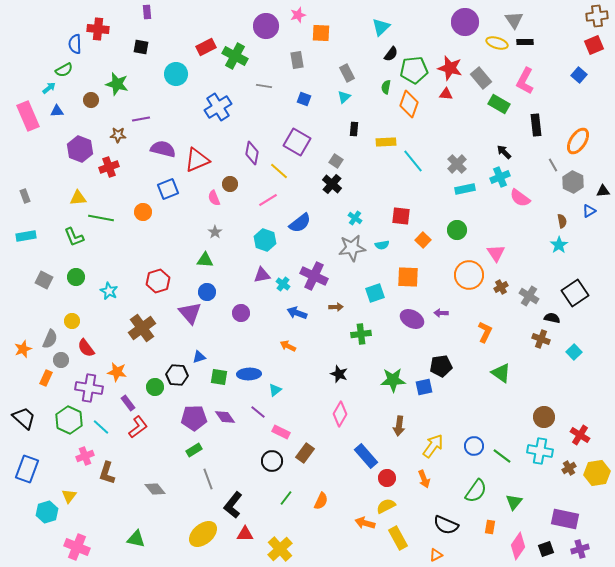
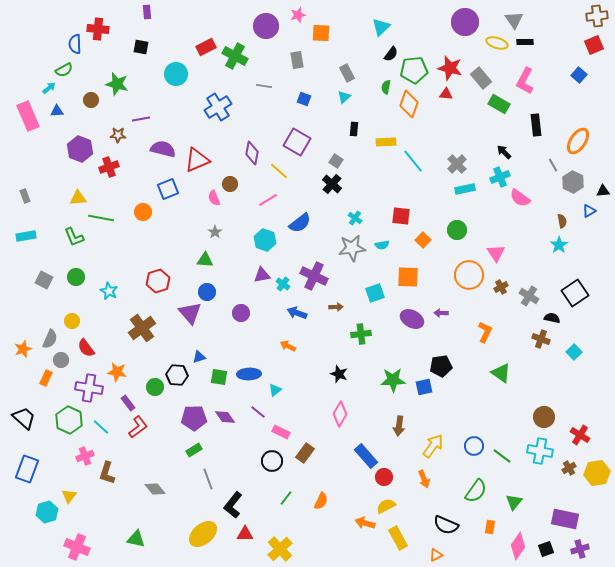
red circle at (387, 478): moved 3 px left, 1 px up
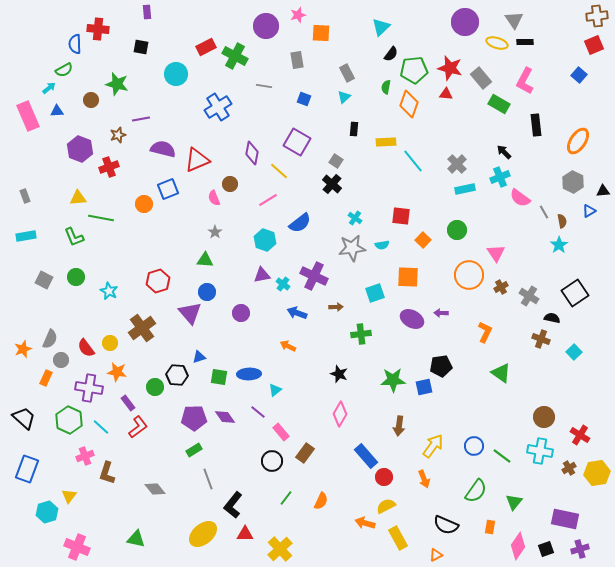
brown star at (118, 135): rotated 21 degrees counterclockwise
gray line at (553, 165): moved 9 px left, 47 px down
orange circle at (143, 212): moved 1 px right, 8 px up
yellow circle at (72, 321): moved 38 px right, 22 px down
pink rectangle at (281, 432): rotated 24 degrees clockwise
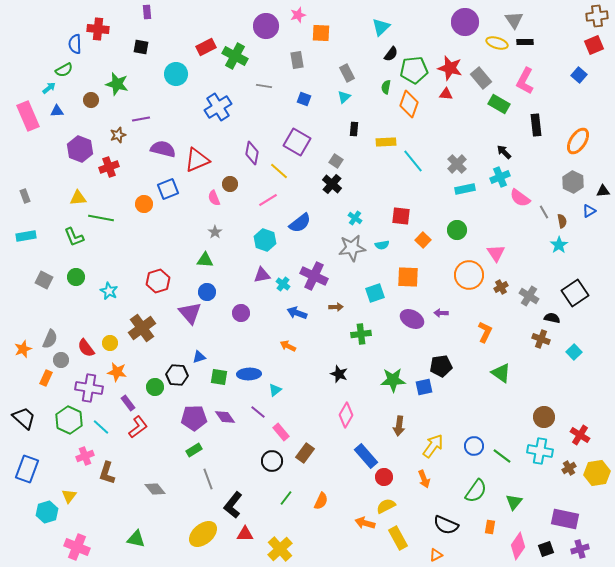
pink diamond at (340, 414): moved 6 px right, 1 px down
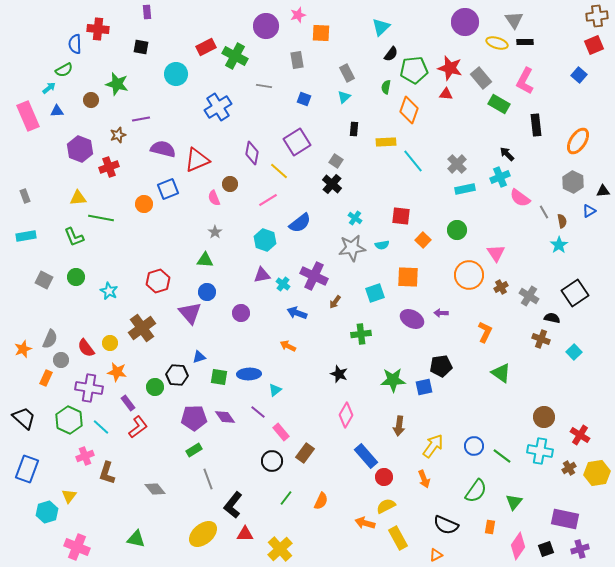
orange diamond at (409, 104): moved 6 px down
purple square at (297, 142): rotated 28 degrees clockwise
black arrow at (504, 152): moved 3 px right, 2 px down
brown arrow at (336, 307): moved 1 px left, 5 px up; rotated 128 degrees clockwise
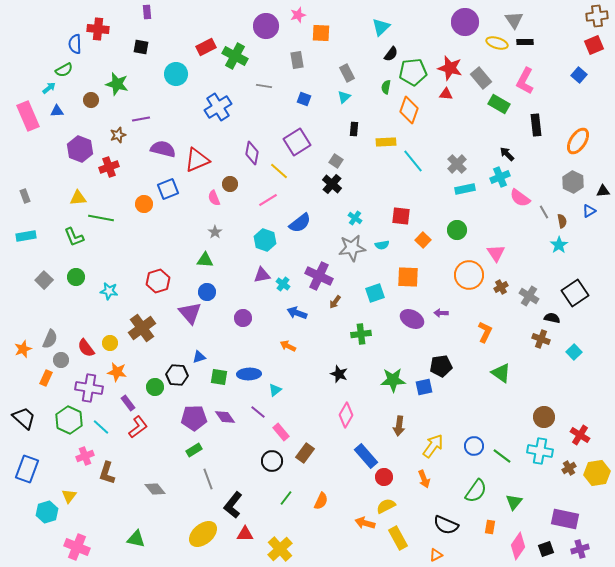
green pentagon at (414, 70): moved 1 px left, 2 px down
purple cross at (314, 276): moved 5 px right
gray square at (44, 280): rotated 18 degrees clockwise
cyan star at (109, 291): rotated 18 degrees counterclockwise
purple circle at (241, 313): moved 2 px right, 5 px down
